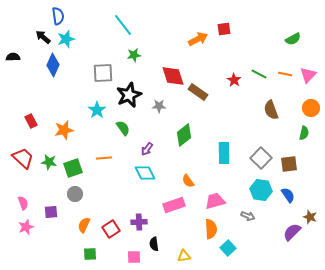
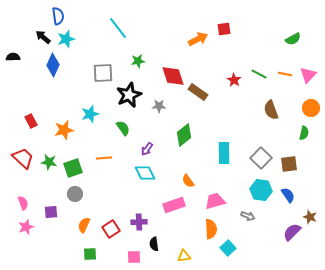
cyan line at (123, 25): moved 5 px left, 3 px down
green star at (134, 55): moved 4 px right, 6 px down
cyan star at (97, 110): moved 7 px left, 4 px down; rotated 18 degrees clockwise
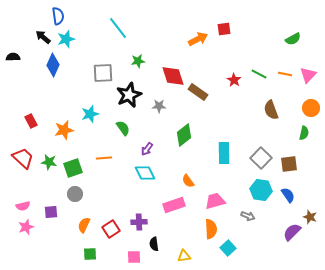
pink semicircle at (23, 203): moved 3 px down; rotated 96 degrees clockwise
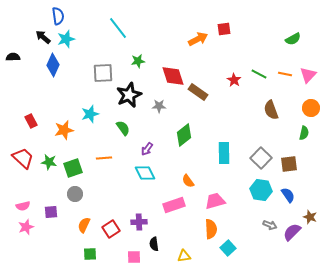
gray arrow at (248, 216): moved 22 px right, 9 px down
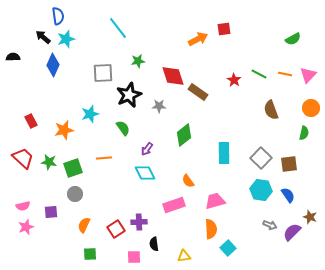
red square at (111, 229): moved 5 px right
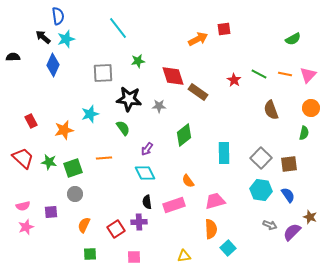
black star at (129, 95): moved 4 px down; rotated 30 degrees clockwise
black semicircle at (154, 244): moved 7 px left, 42 px up
